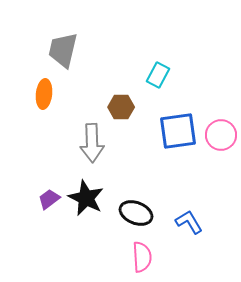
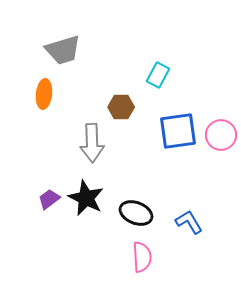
gray trapezoid: rotated 120 degrees counterclockwise
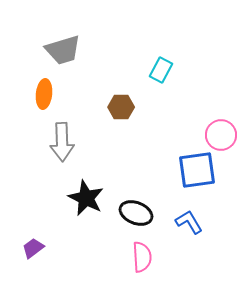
cyan rectangle: moved 3 px right, 5 px up
blue square: moved 19 px right, 39 px down
gray arrow: moved 30 px left, 1 px up
purple trapezoid: moved 16 px left, 49 px down
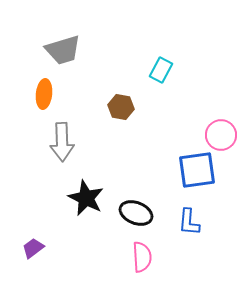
brown hexagon: rotated 10 degrees clockwise
blue L-shape: rotated 144 degrees counterclockwise
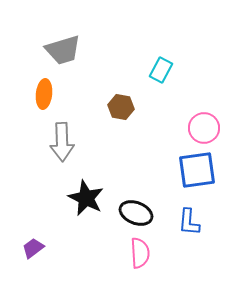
pink circle: moved 17 px left, 7 px up
pink semicircle: moved 2 px left, 4 px up
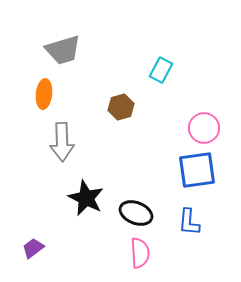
brown hexagon: rotated 25 degrees counterclockwise
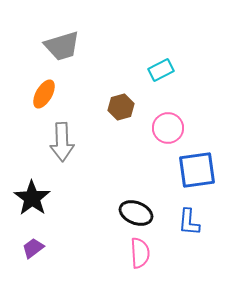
gray trapezoid: moved 1 px left, 4 px up
cyan rectangle: rotated 35 degrees clockwise
orange ellipse: rotated 24 degrees clockwise
pink circle: moved 36 px left
black star: moved 54 px left; rotated 9 degrees clockwise
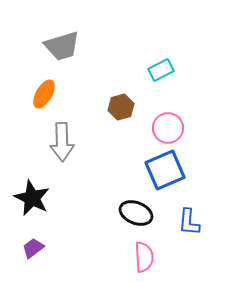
blue square: moved 32 px left; rotated 15 degrees counterclockwise
black star: rotated 9 degrees counterclockwise
pink semicircle: moved 4 px right, 4 px down
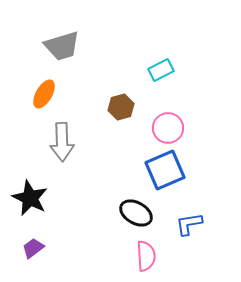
black star: moved 2 px left
black ellipse: rotated 8 degrees clockwise
blue L-shape: moved 2 px down; rotated 76 degrees clockwise
pink semicircle: moved 2 px right, 1 px up
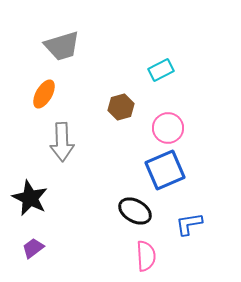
black ellipse: moved 1 px left, 2 px up
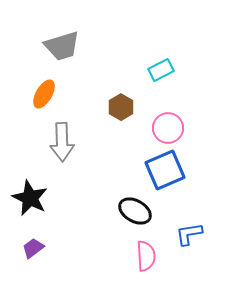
brown hexagon: rotated 15 degrees counterclockwise
blue L-shape: moved 10 px down
